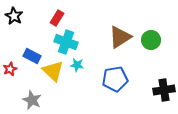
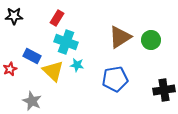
black star: rotated 30 degrees counterclockwise
gray star: moved 1 px down
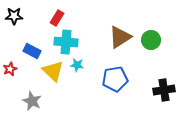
cyan cross: rotated 15 degrees counterclockwise
blue rectangle: moved 5 px up
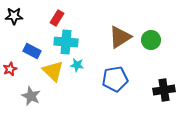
gray star: moved 1 px left, 5 px up
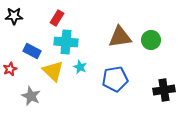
brown triangle: rotated 25 degrees clockwise
cyan star: moved 3 px right, 2 px down; rotated 16 degrees clockwise
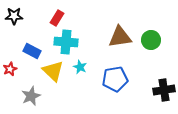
gray star: rotated 24 degrees clockwise
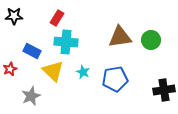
cyan star: moved 3 px right, 5 px down
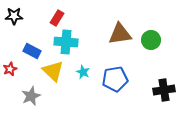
brown triangle: moved 3 px up
